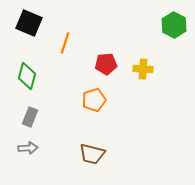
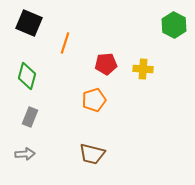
gray arrow: moved 3 px left, 6 px down
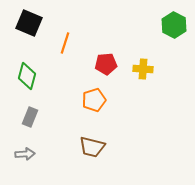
brown trapezoid: moved 7 px up
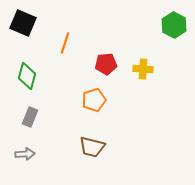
black square: moved 6 px left
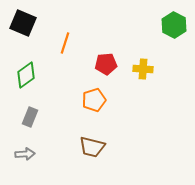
green diamond: moved 1 px left, 1 px up; rotated 40 degrees clockwise
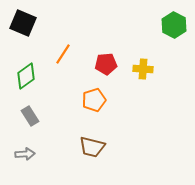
orange line: moved 2 px left, 11 px down; rotated 15 degrees clockwise
green diamond: moved 1 px down
gray rectangle: moved 1 px up; rotated 54 degrees counterclockwise
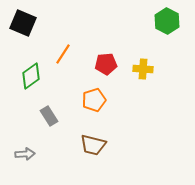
green hexagon: moved 7 px left, 4 px up
green diamond: moved 5 px right
gray rectangle: moved 19 px right
brown trapezoid: moved 1 px right, 2 px up
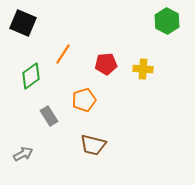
orange pentagon: moved 10 px left
gray arrow: moved 2 px left; rotated 24 degrees counterclockwise
